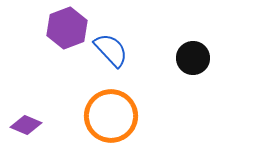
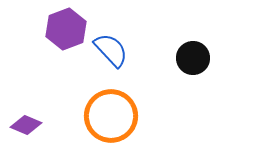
purple hexagon: moved 1 px left, 1 px down
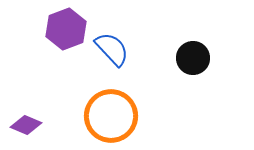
blue semicircle: moved 1 px right, 1 px up
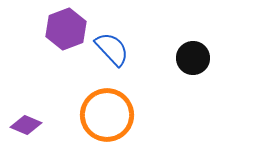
orange circle: moved 4 px left, 1 px up
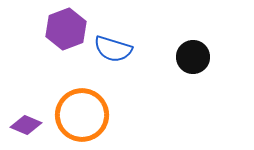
blue semicircle: moved 1 px right; rotated 150 degrees clockwise
black circle: moved 1 px up
orange circle: moved 25 px left
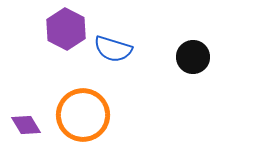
purple hexagon: rotated 12 degrees counterclockwise
orange circle: moved 1 px right
purple diamond: rotated 36 degrees clockwise
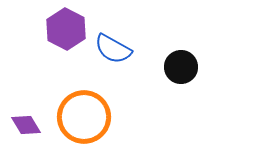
blue semicircle: rotated 12 degrees clockwise
black circle: moved 12 px left, 10 px down
orange circle: moved 1 px right, 2 px down
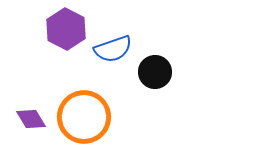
blue semicircle: rotated 48 degrees counterclockwise
black circle: moved 26 px left, 5 px down
purple diamond: moved 5 px right, 6 px up
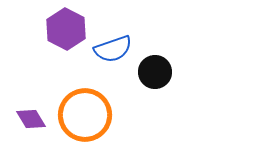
orange circle: moved 1 px right, 2 px up
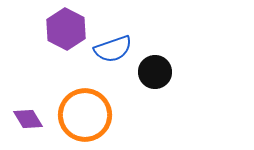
purple diamond: moved 3 px left
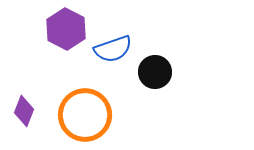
purple diamond: moved 4 px left, 8 px up; rotated 52 degrees clockwise
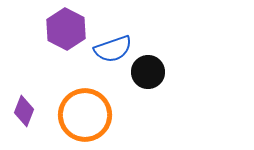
black circle: moved 7 px left
